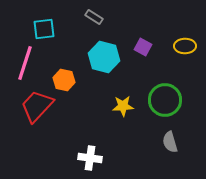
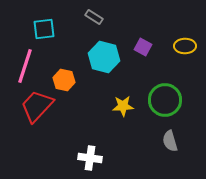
pink line: moved 3 px down
gray semicircle: moved 1 px up
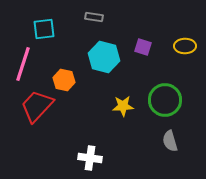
gray rectangle: rotated 24 degrees counterclockwise
purple square: rotated 12 degrees counterclockwise
pink line: moved 2 px left, 2 px up
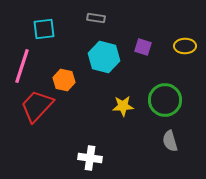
gray rectangle: moved 2 px right, 1 px down
pink line: moved 1 px left, 2 px down
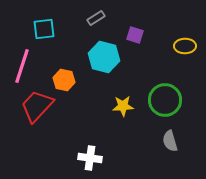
gray rectangle: rotated 42 degrees counterclockwise
purple square: moved 8 px left, 12 px up
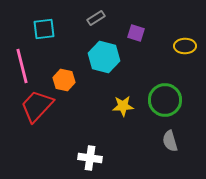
purple square: moved 1 px right, 2 px up
pink line: rotated 32 degrees counterclockwise
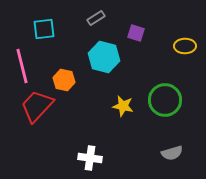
yellow star: rotated 15 degrees clockwise
gray semicircle: moved 2 px right, 12 px down; rotated 90 degrees counterclockwise
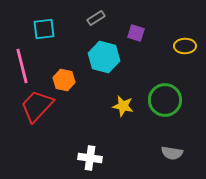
gray semicircle: rotated 25 degrees clockwise
